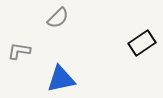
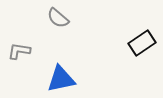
gray semicircle: rotated 85 degrees clockwise
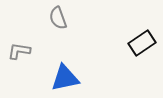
gray semicircle: rotated 30 degrees clockwise
blue triangle: moved 4 px right, 1 px up
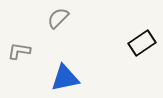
gray semicircle: rotated 65 degrees clockwise
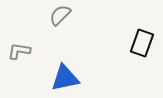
gray semicircle: moved 2 px right, 3 px up
black rectangle: rotated 36 degrees counterclockwise
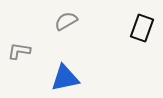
gray semicircle: moved 6 px right, 6 px down; rotated 15 degrees clockwise
black rectangle: moved 15 px up
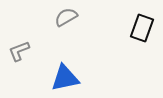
gray semicircle: moved 4 px up
gray L-shape: rotated 30 degrees counterclockwise
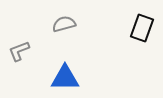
gray semicircle: moved 2 px left, 7 px down; rotated 15 degrees clockwise
blue triangle: rotated 12 degrees clockwise
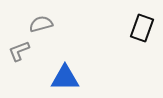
gray semicircle: moved 23 px left
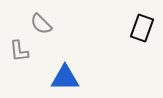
gray semicircle: rotated 120 degrees counterclockwise
gray L-shape: rotated 75 degrees counterclockwise
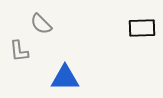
black rectangle: rotated 68 degrees clockwise
